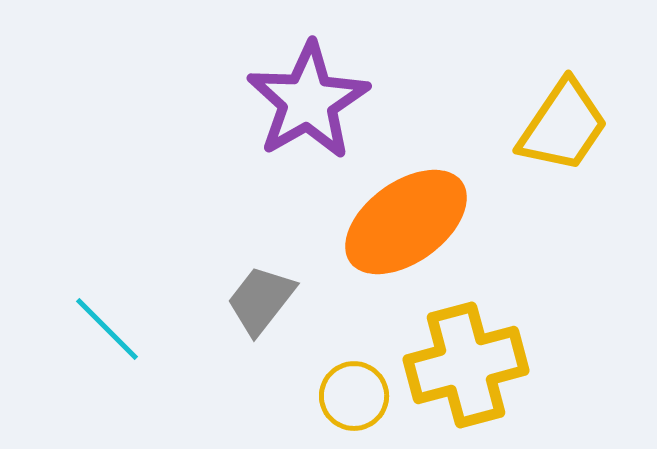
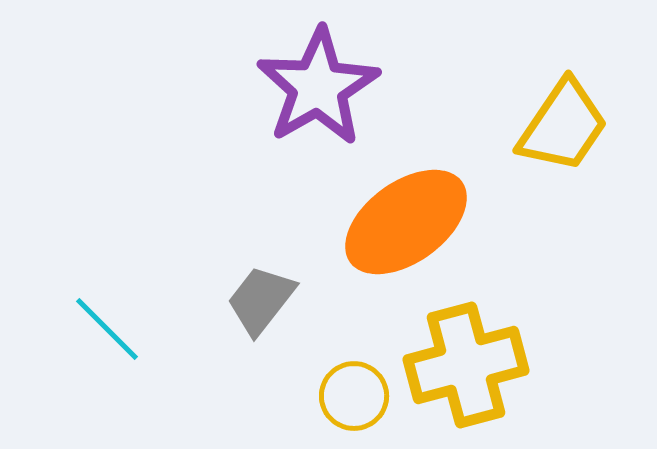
purple star: moved 10 px right, 14 px up
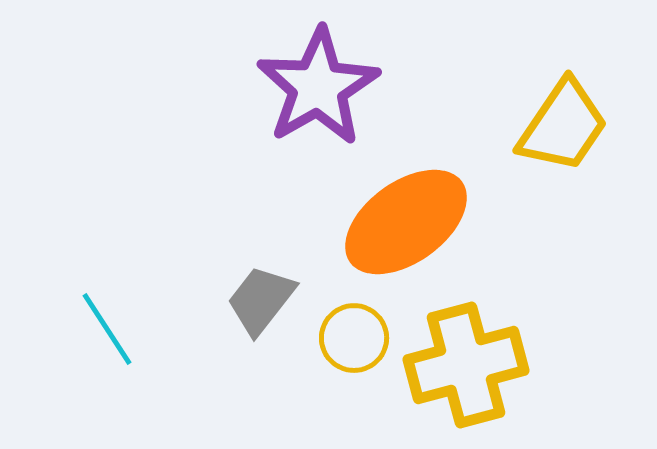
cyan line: rotated 12 degrees clockwise
yellow circle: moved 58 px up
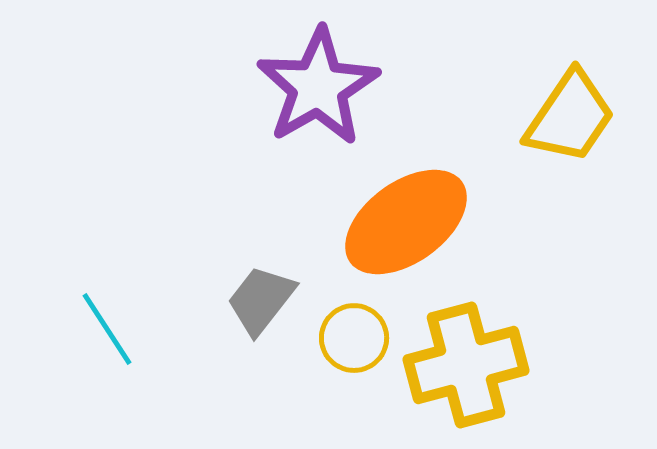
yellow trapezoid: moved 7 px right, 9 px up
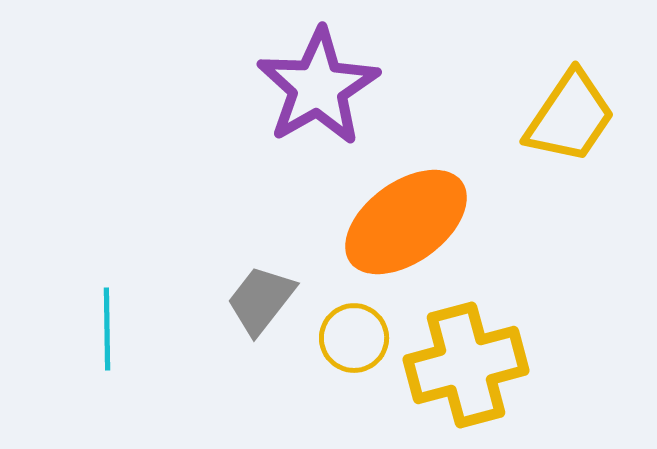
cyan line: rotated 32 degrees clockwise
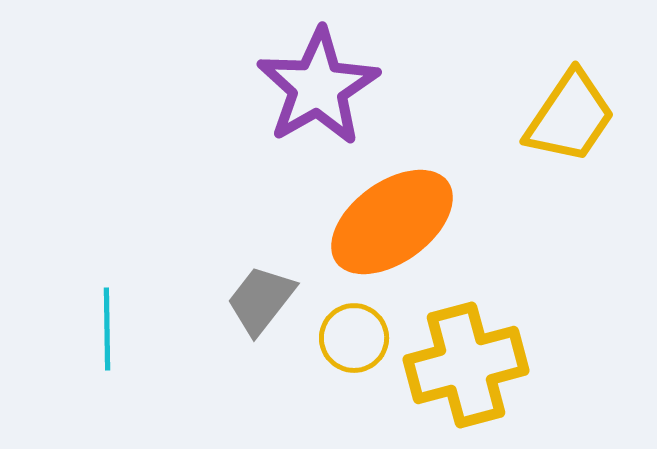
orange ellipse: moved 14 px left
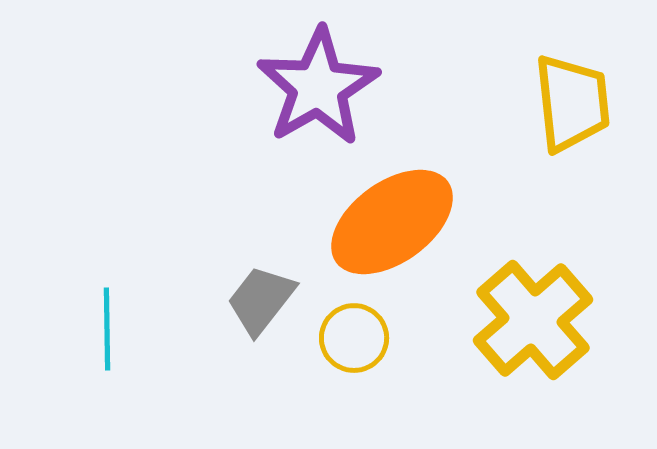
yellow trapezoid: moved 2 px right, 14 px up; rotated 40 degrees counterclockwise
yellow cross: moved 67 px right, 45 px up; rotated 26 degrees counterclockwise
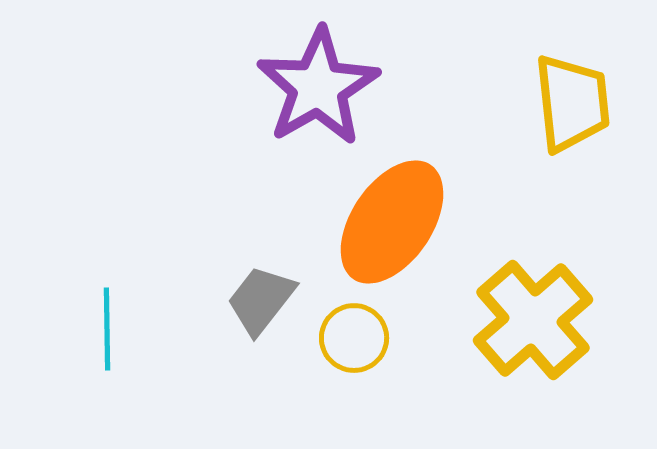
orange ellipse: rotated 20 degrees counterclockwise
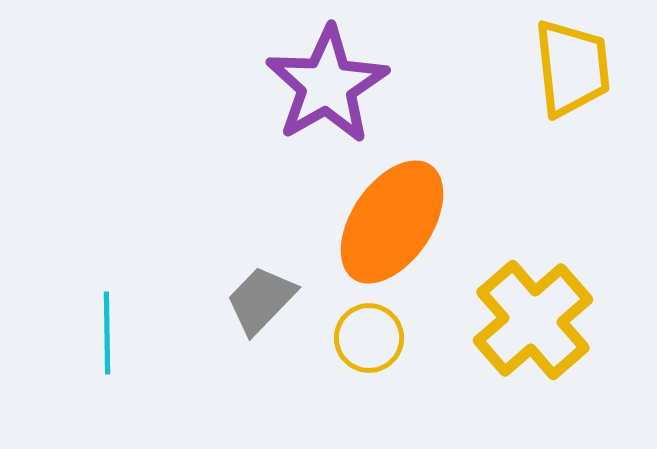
purple star: moved 9 px right, 2 px up
yellow trapezoid: moved 35 px up
gray trapezoid: rotated 6 degrees clockwise
cyan line: moved 4 px down
yellow circle: moved 15 px right
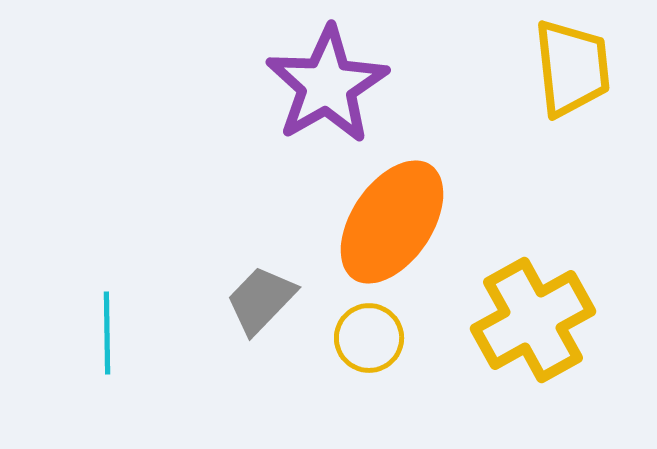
yellow cross: rotated 12 degrees clockwise
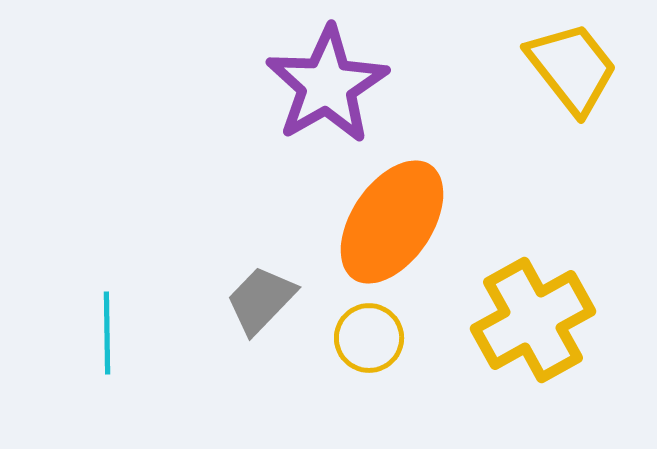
yellow trapezoid: rotated 32 degrees counterclockwise
